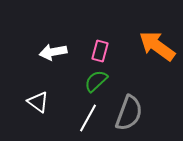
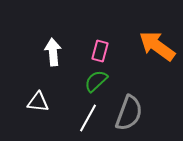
white arrow: rotated 96 degrees clockwise
white triangle: rotated 30 degrees counterclockwise
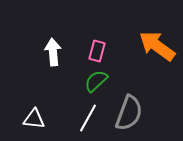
pink rectangle: moved 3 px left
white triangle: moved 4 px left, 17 px down
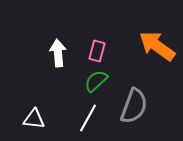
white arrow: moved 5 px right, 1 px down
gray semicircle: moved 5 px right, 7 px up
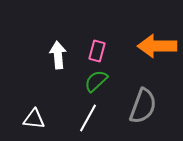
orange arrow: rotated 36 degrees counterclockwise
white arrow: moved 2 px down
gray semicircle: moved 9 px right
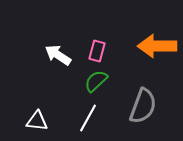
white arrow: rotated 52 degrees counterclockwise
white triangle: moved 3 px right, 2 px down
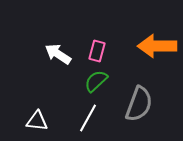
white arrow: moved 1 px up
gray semicircle: moved 4 px left, 2 px up
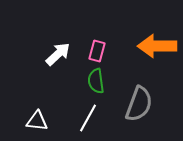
white arrow: rotated 104 degrees clockwise
green semicircle: rotated 55 degrees counterclockwise
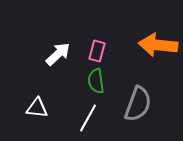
orange arrow: moved 1 px right, 1 px up; rotated 6 degrees clockwise
gray semicircle: moved 1 px left
white triangle: moved 13 px up
